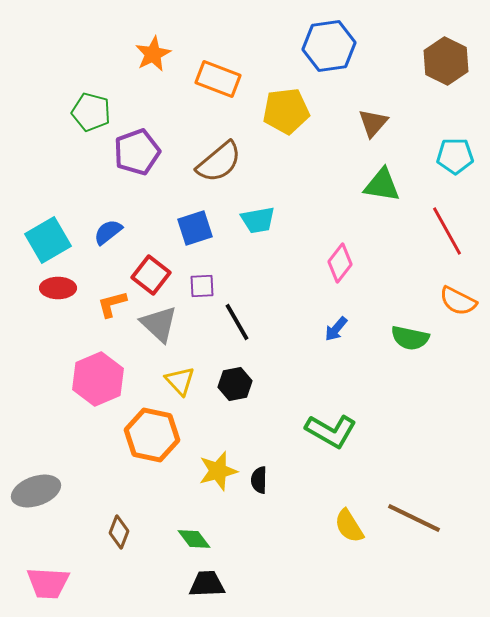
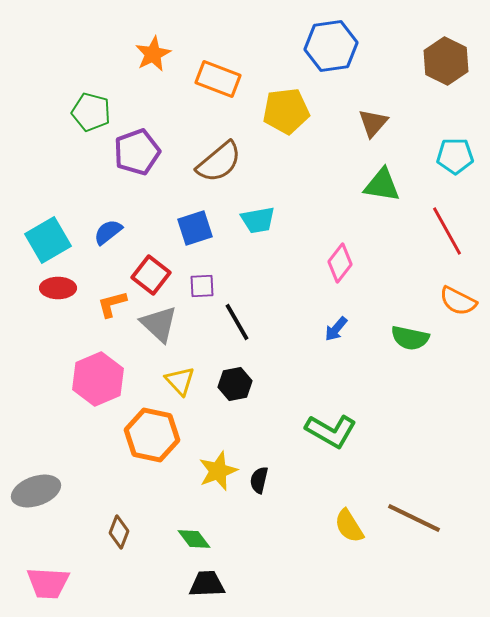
blue hexagon: moved 2 px right
yellow star: rotated 6 degrees counterclockwise
black semicircle: rotated 12 degrees clockwise
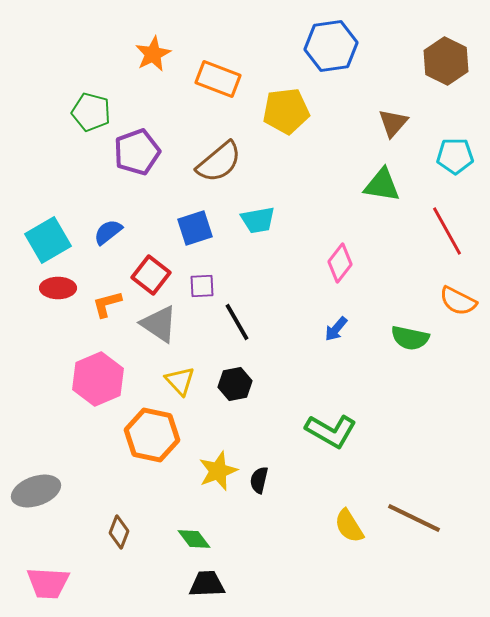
brown triangle: moved 20 px right
orange L-shape: moved 5 px left
gray triangle: rotated 9 degrees counterclockwise
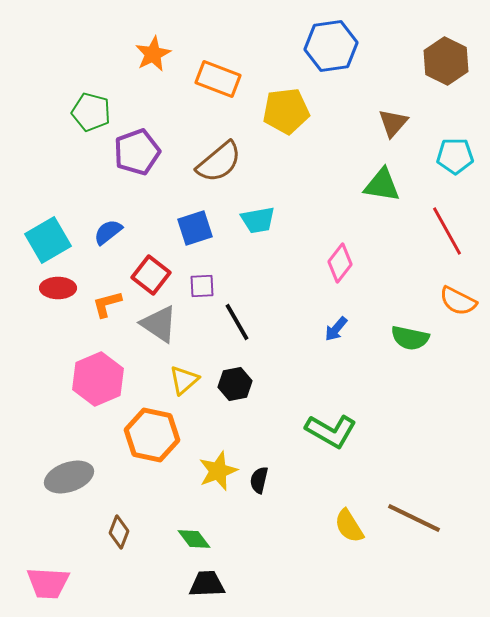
yellow triangle: moved 4 px right, 1 px up; rotated 32 degrees clockwise
gray ellipse: moved 33 px right, 14 px up
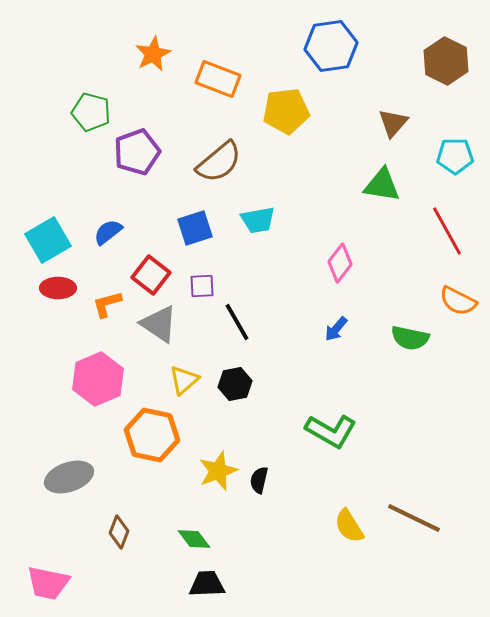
pink trapezoid: rotated 9 degrees clockwise
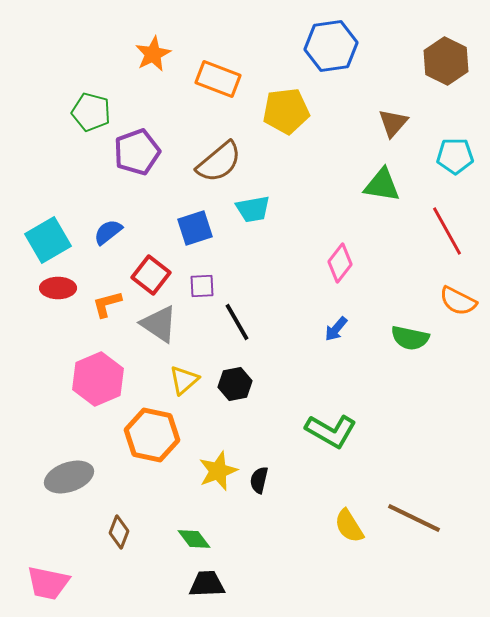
cyan trapezoid: moved 5 px left, 11 px up
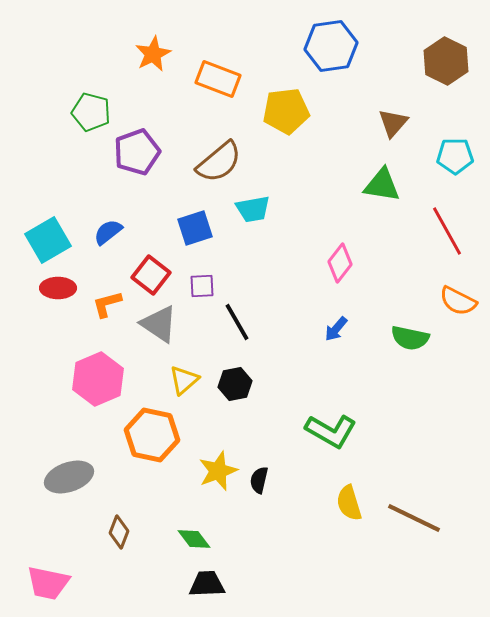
yellow semicircle: moved 23 px up; rotated 15 degrees clockwise
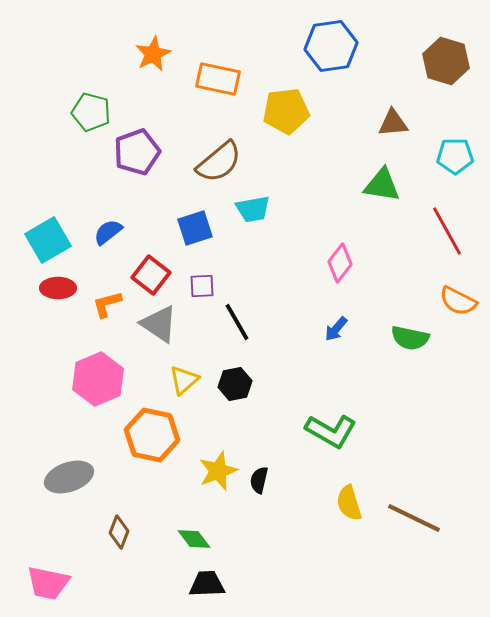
brown hexagon: rotated 9 degrees counterclockwise
orange rectangle: rotated 9 degrees counterclockwise
brown triangle: rotated 44 degrees clockwise
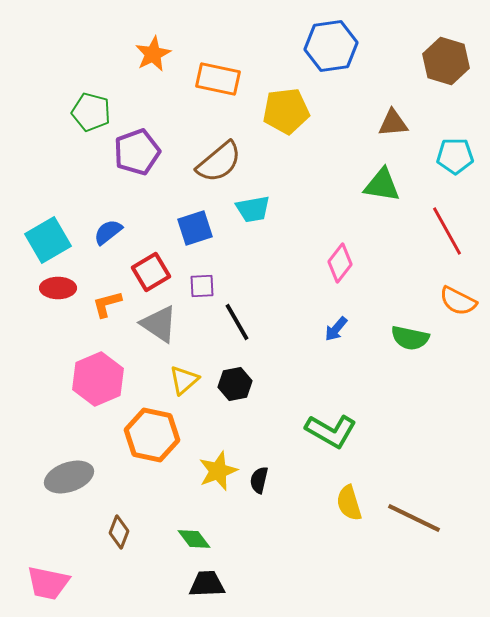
red square: moved 3 px up; rotated 21 degrees clockwise
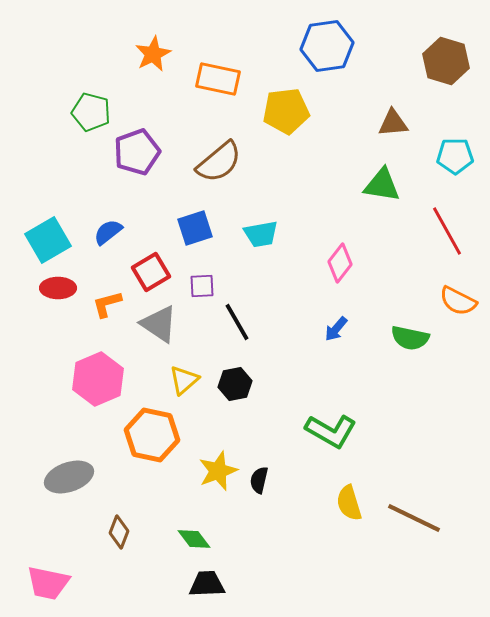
blue hexagon: moved 4 px left
cyan trapezoid: moved 8 px right, 25 px down
